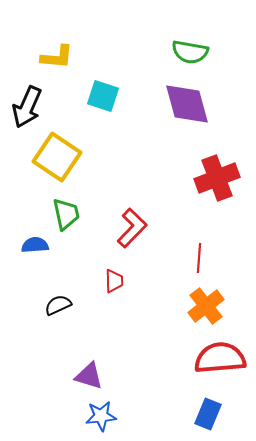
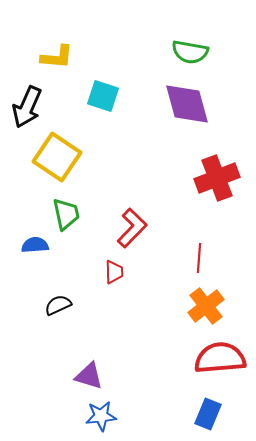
red trapezoid: moved 9 px up
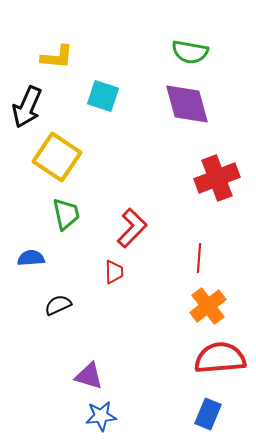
blue semicircle: moved 4 px left, 13 px down
orange cross: moved 2 px right
